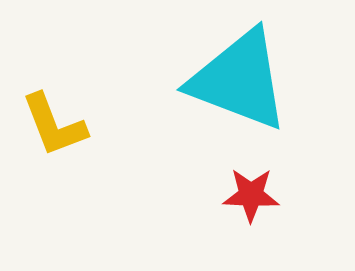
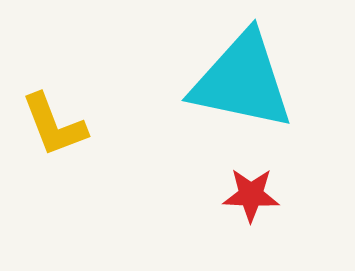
cyan triangle: moved 3 px right, 1 px down; rotated 9 degrees counterclockwise
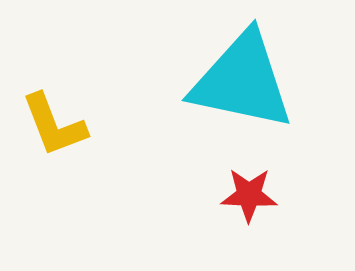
red star: moved 2 px left
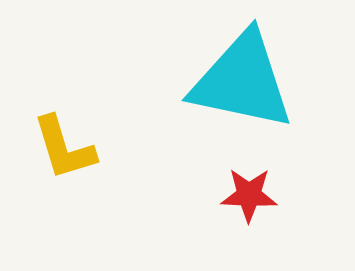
yellow L-shape: moved 10 px right, 23 px down; rotated 4 degrees clockwise
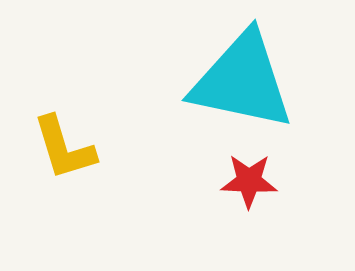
red star: moved 14 px up
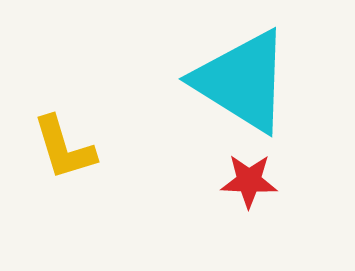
cyan triangle: rotated 20 degrees clockwise
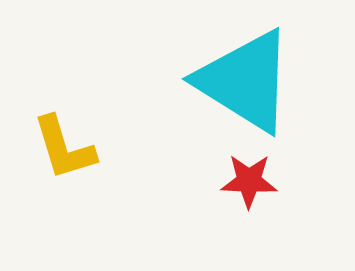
cyan triangle: moved 3 px right
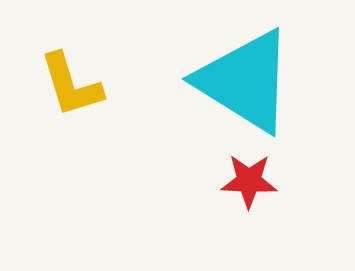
yellow L-shape: moved 7 px right, 63 px up
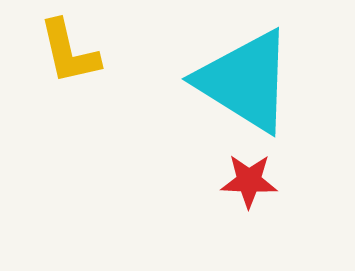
yellow L-shape: moved 2 px left, 33 px up; rotated 4 degrees clockwise
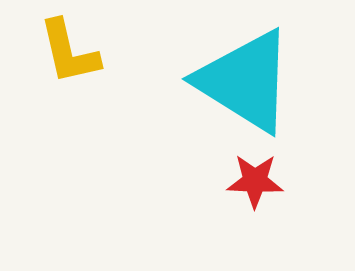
red star: moved 6 px right
